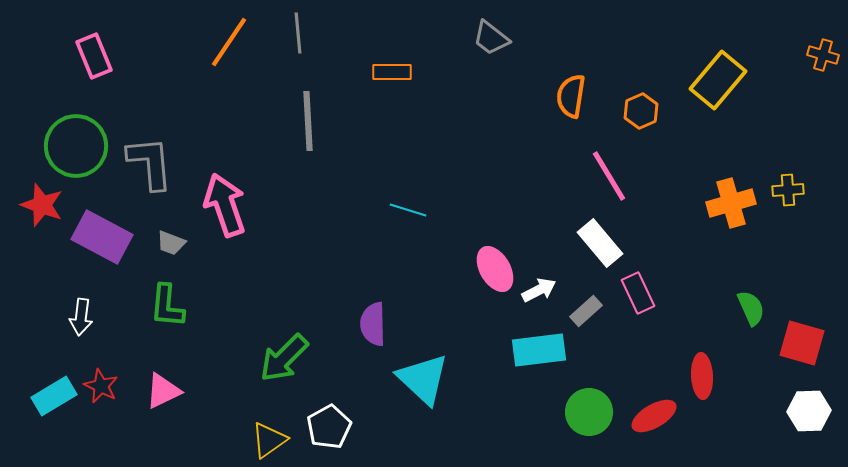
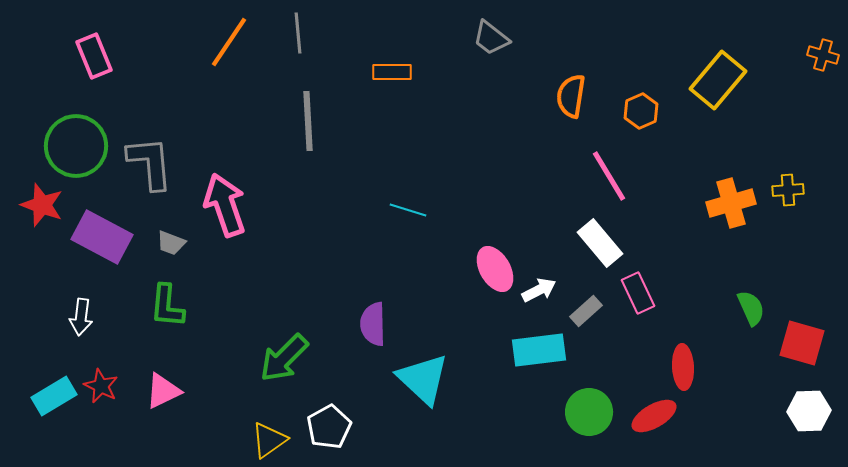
red ellipse at (702, 376): moved 19 px left, 9 px up
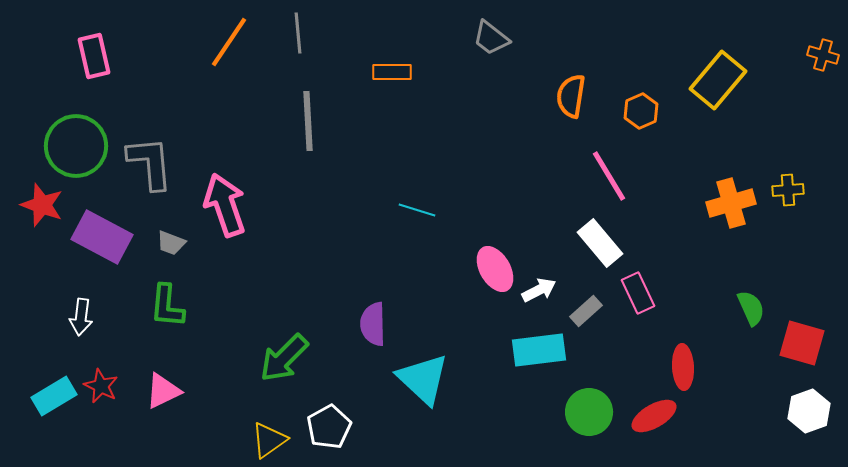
pink rectangle at (94, 56): rotated 9 degrees clockwise
cyan line at (408, 210): moved 9 px right
white hexagon at (809, 411): rotated 18 degrees counterclockwise
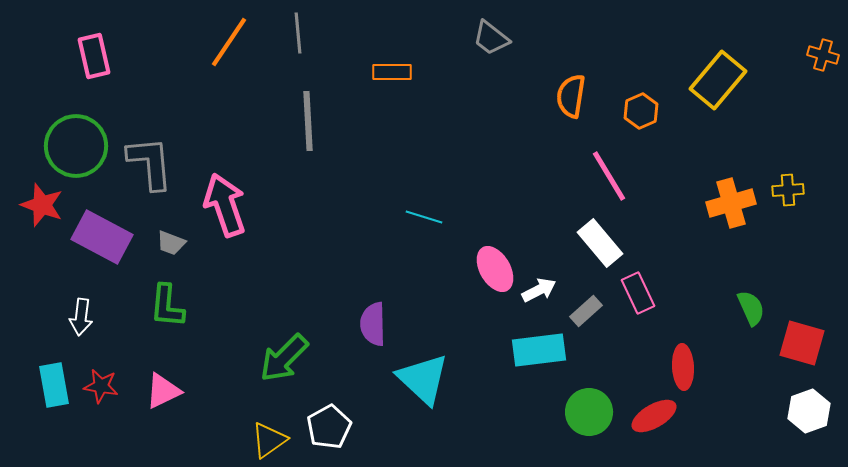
cyan line at (417, 210): moved 7 px right, 7 px down
red star at (101, 386): rotated 16 degrees counterclockwise
cyan rectangle at (54, 396): moved 11 px up; rotated 69 degrees counterclockwise
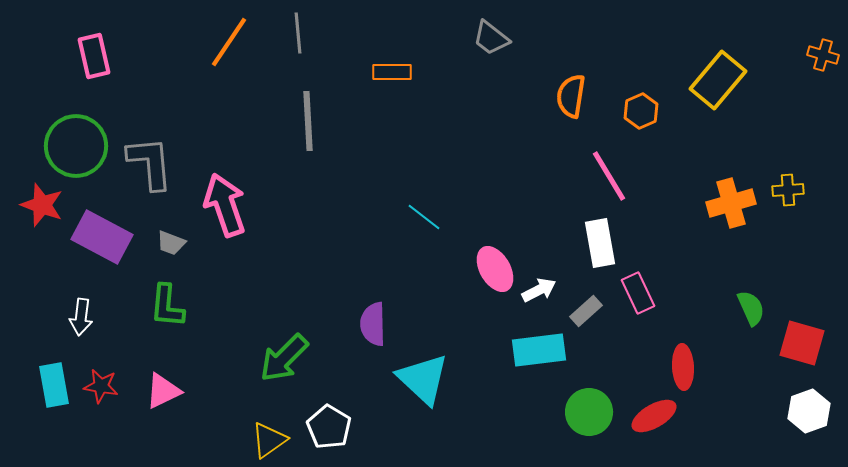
cyan line at (424, 217): rotated 21 degrees clockwise
white rectangle at (600, 243): rotated 30 degrees clockwise
white pentagon at (329, 427): rotated 12 degrees counterclockwise
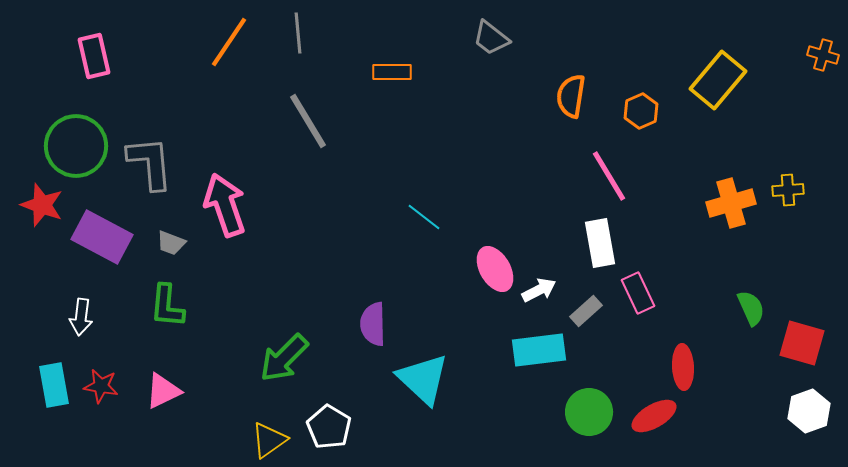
gray line at (308, 121): rotated 28 degrees counterclockwise
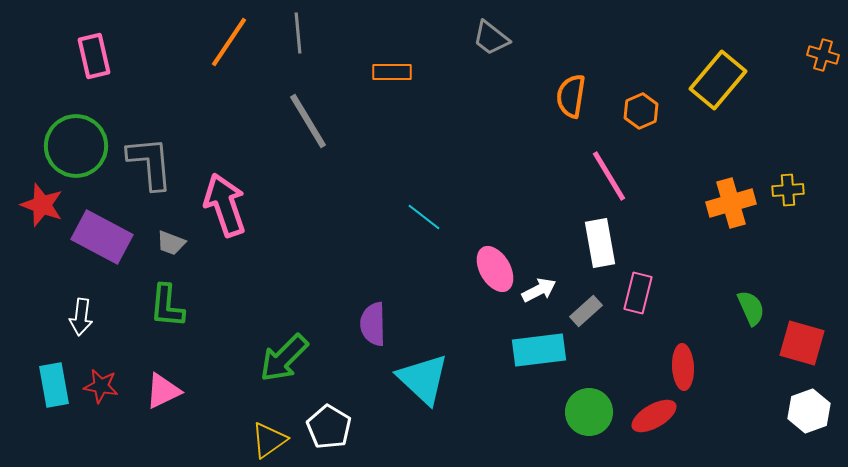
pink rectangle at (638, 293): rotated 39 degrees clockwise
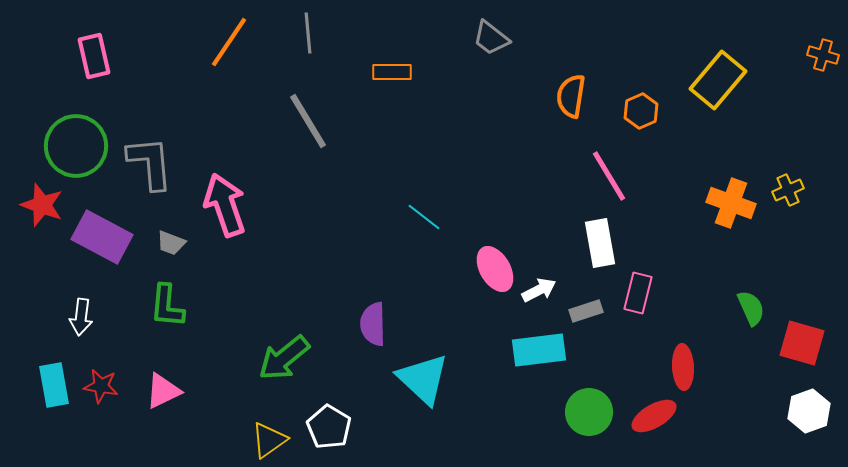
gray line at (298, 33): moved 10 px right
yellow cross at (788, 190): rotated 20 degrees counterclockwise
orange cross at (731, 203): rotated 36 degrees clockwise
gray rectangle at (586, 311): rotated 24 degrees clockwise
green arrow at (284, 358): rotated 6 degrees clockwise
